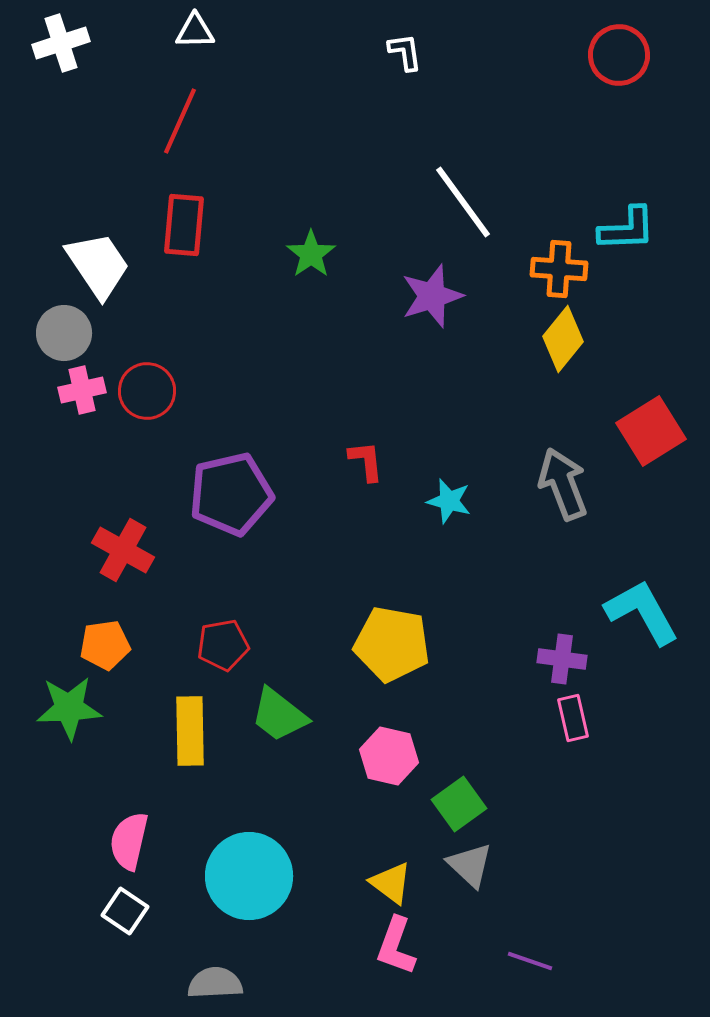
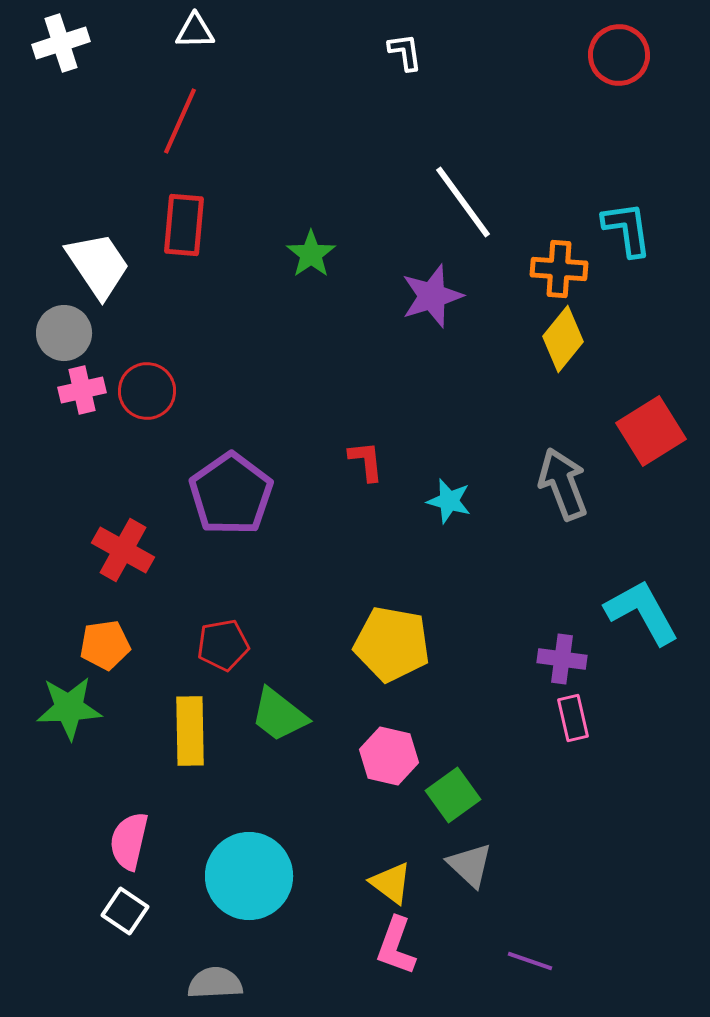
cyan L-shape at (627, 229): rotated 96 degrees counterclockwise
purple pentagon at (231, 494): rotated 22 degrees counterclockwise
green square at (459, 804): moved 6 px left, 9 px up
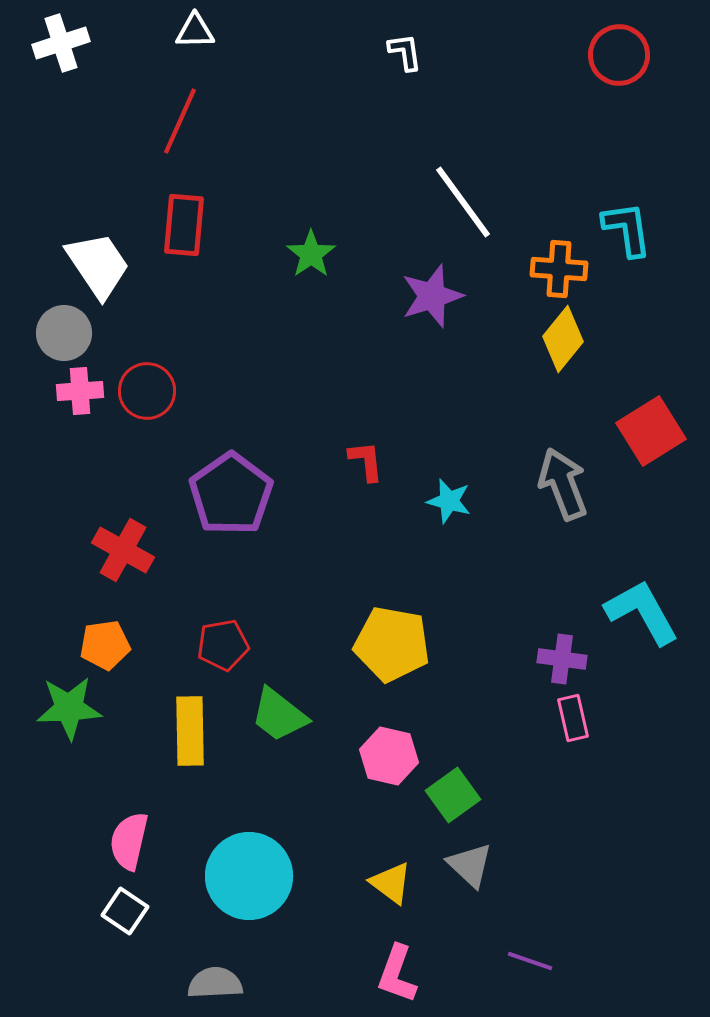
pink cross at (82, 390): moved 2 px left, 1 px down; rotated 9 degrees clockwise
pink L-shape at (396, 946): moved 1 px right, 28 px down
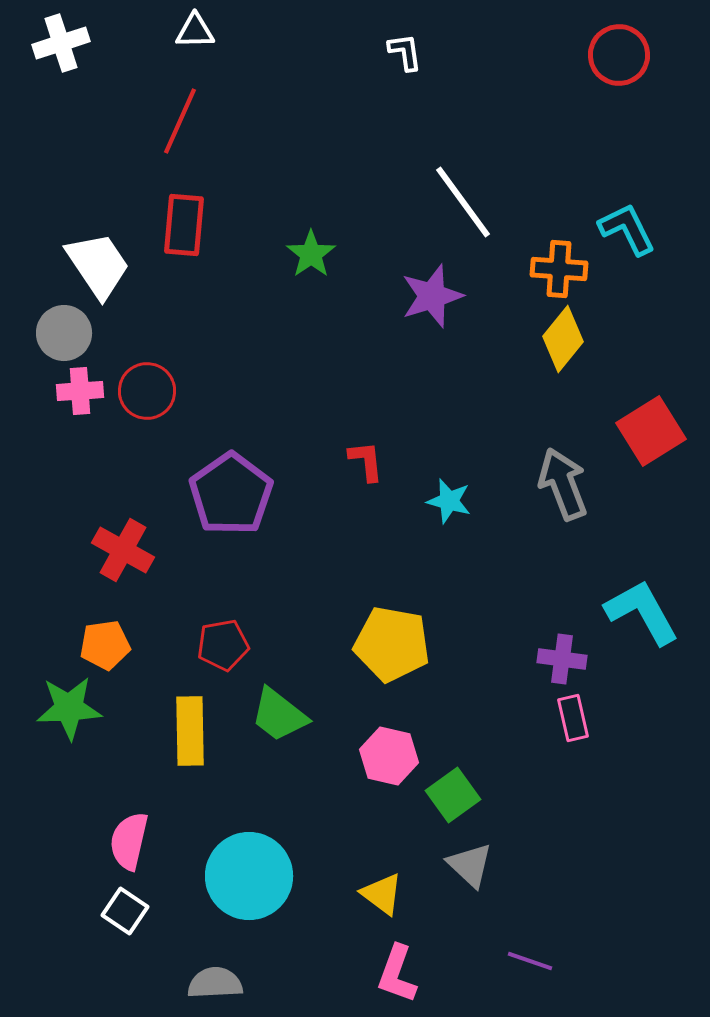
cyan L-shape at (627, 229): rotated 18 degrees counterclockwise
yellow triangle at (391, 883): moved 9 px left, 11 px down
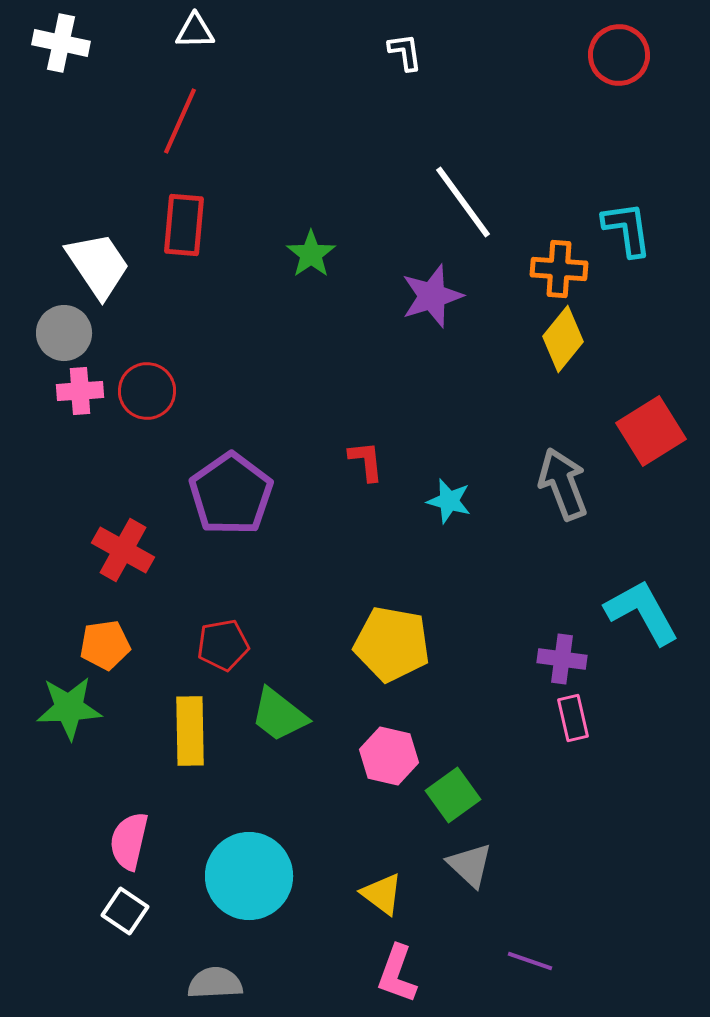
white cross at (61, 43): rotated 30 degrees clockwise
cyan L-shape at (627, 229): rotated 18 degrees clockwise
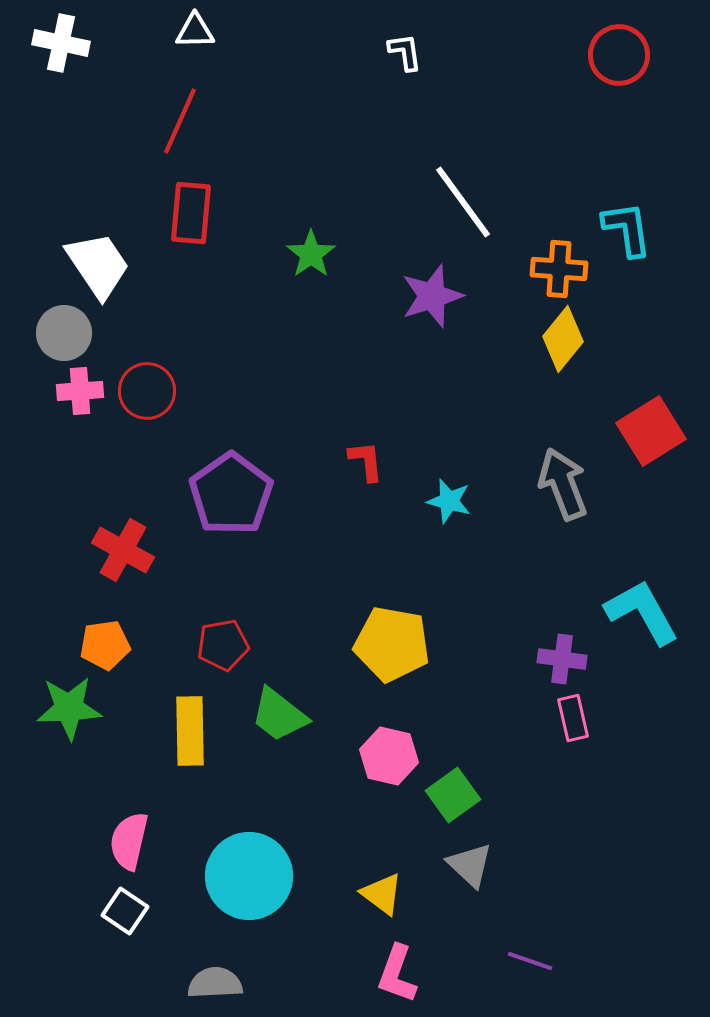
red rectangle at (184, 225): moved 7 px right, 12 px up
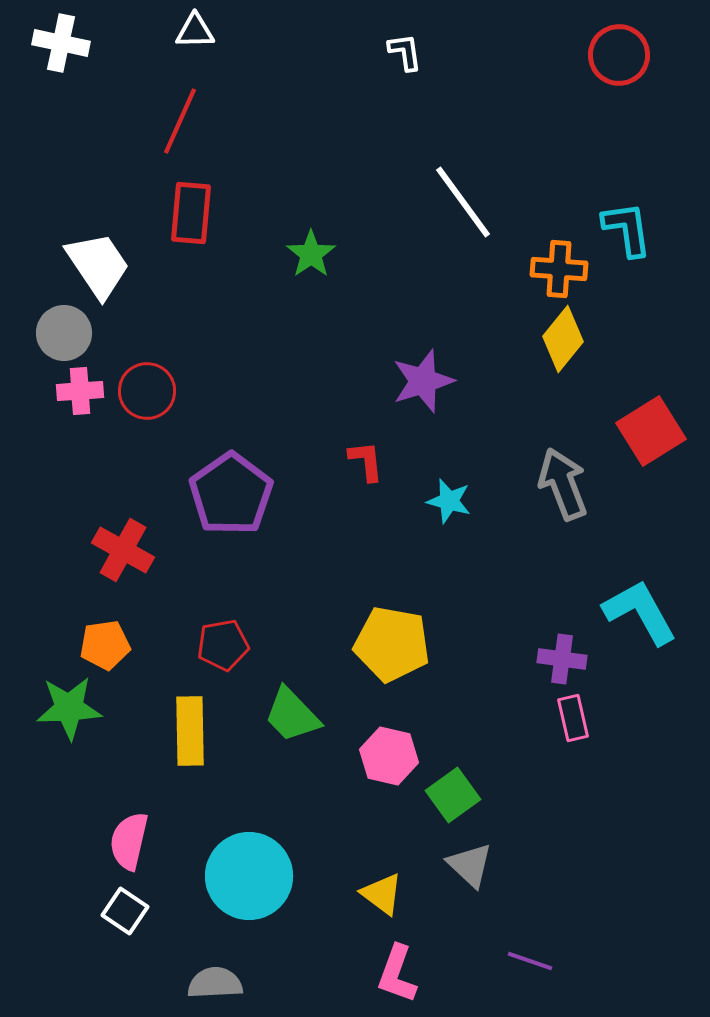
purple star at (432, 296): moved 9 px left, 85 px down
cyan L-shape at (642, 612): moved 2 px left
green trapezoid at (279, 715): moved 13 px right; rotated 8 degrees clockwise
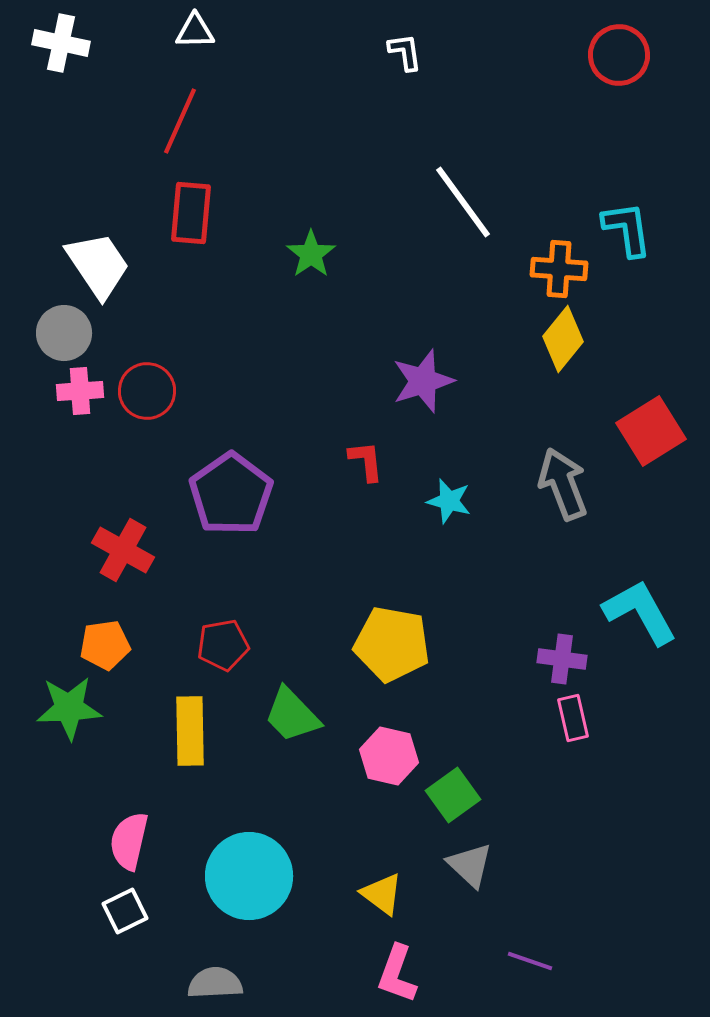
white square at (125, 911): rotated 30 degrees clockwise
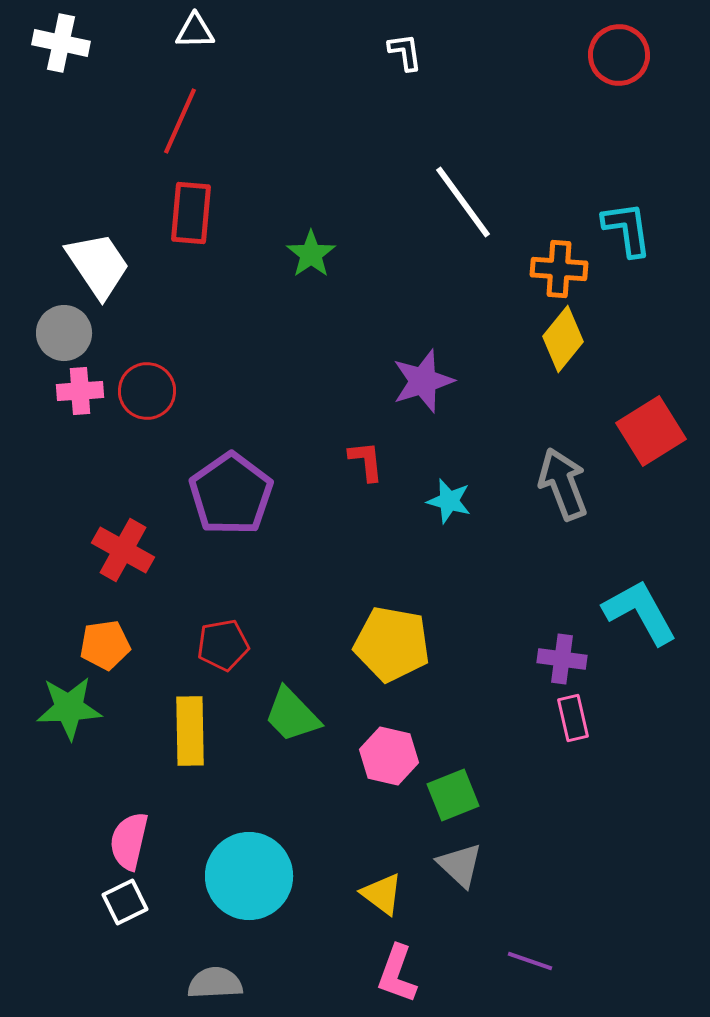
green square at (453, 795): rotated 14 degrees clockwise
gray triangle at (470, 865): moved 10 px left
white square at (125, 911): moved 9 px up
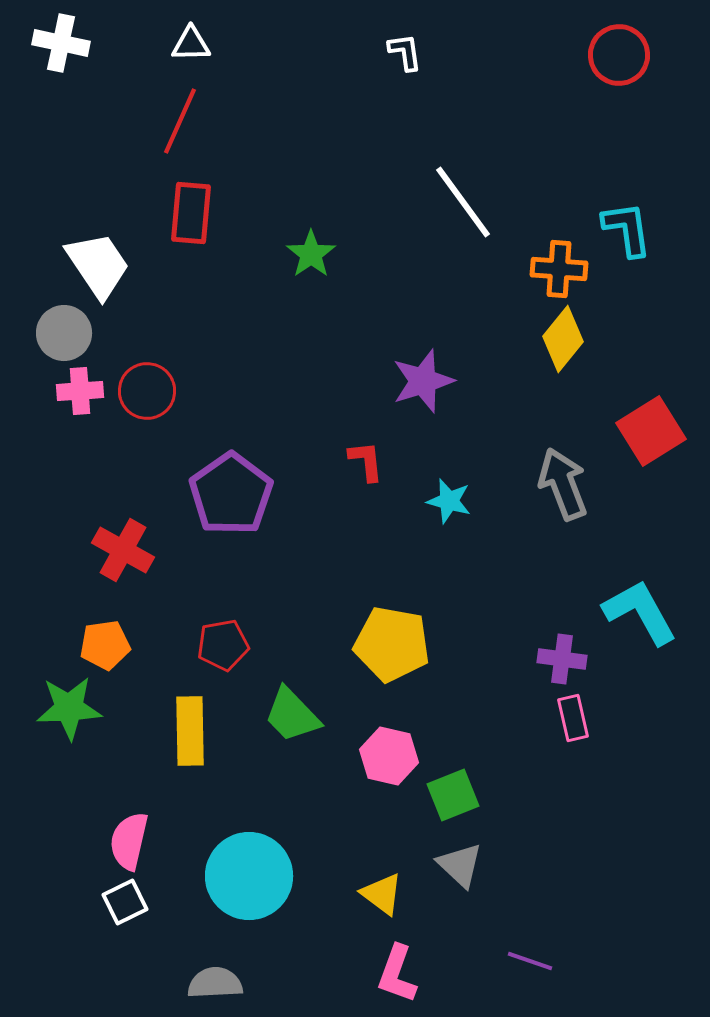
white triangle at (195, 31): moved 4 px left, 13 px down
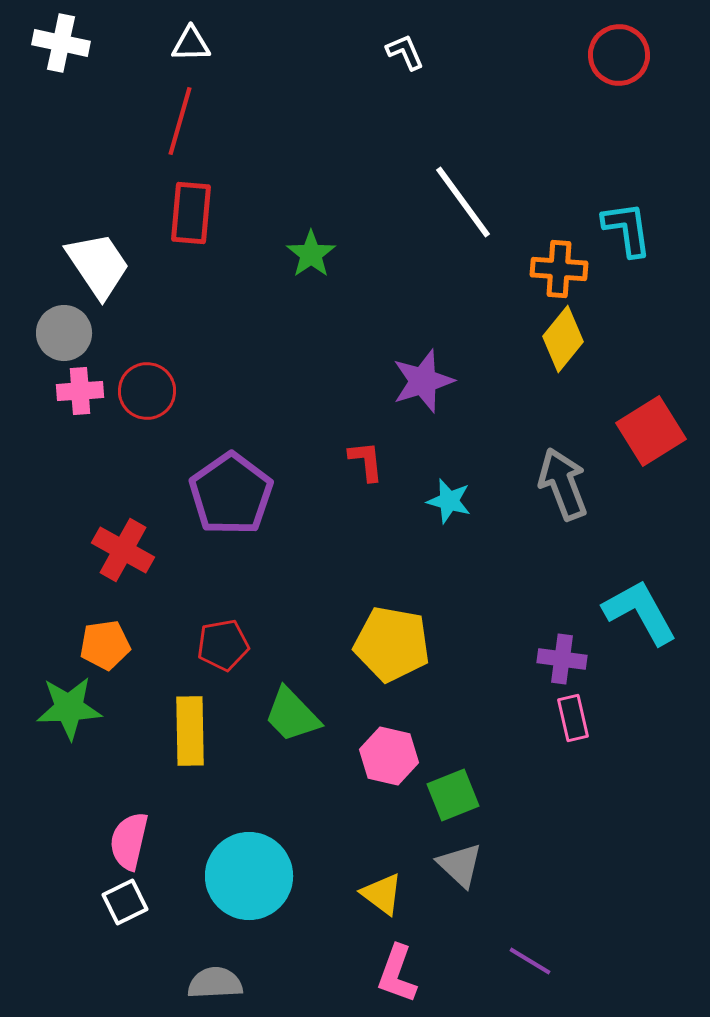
white L-shape at (405, 52): rotated 15 degrees counterclockwise
red line at (180, 121): rotated 8 degrees counterclockwise
purple line at (530, 961): rotated 12 degrees clockwise
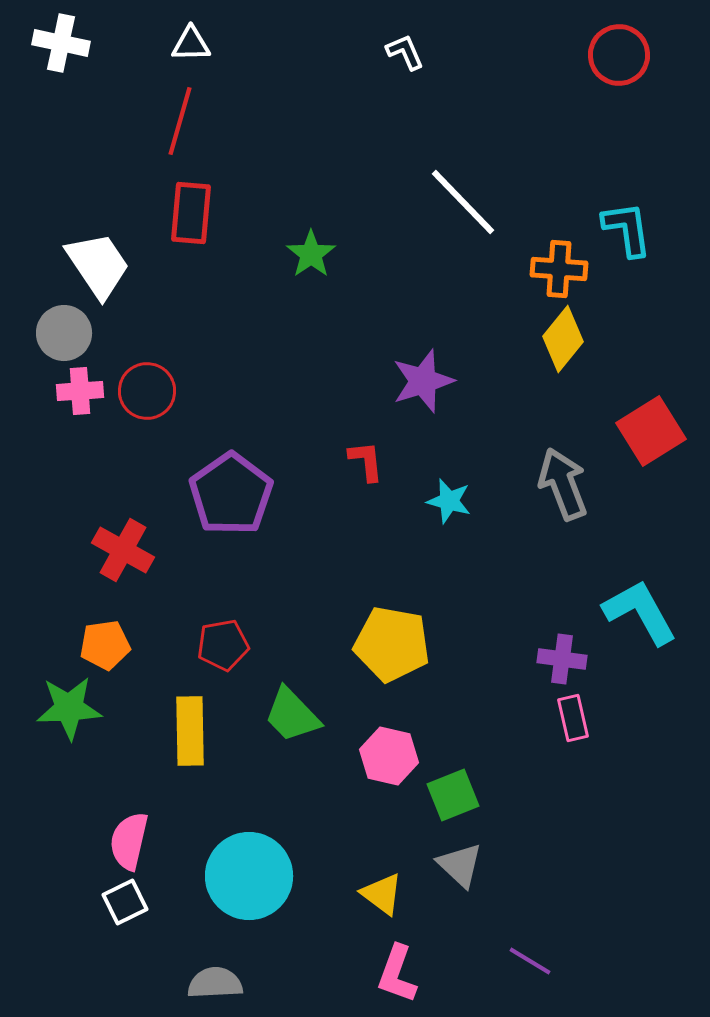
white line at (463, 202): rotated 8 degrees counterclockwise
